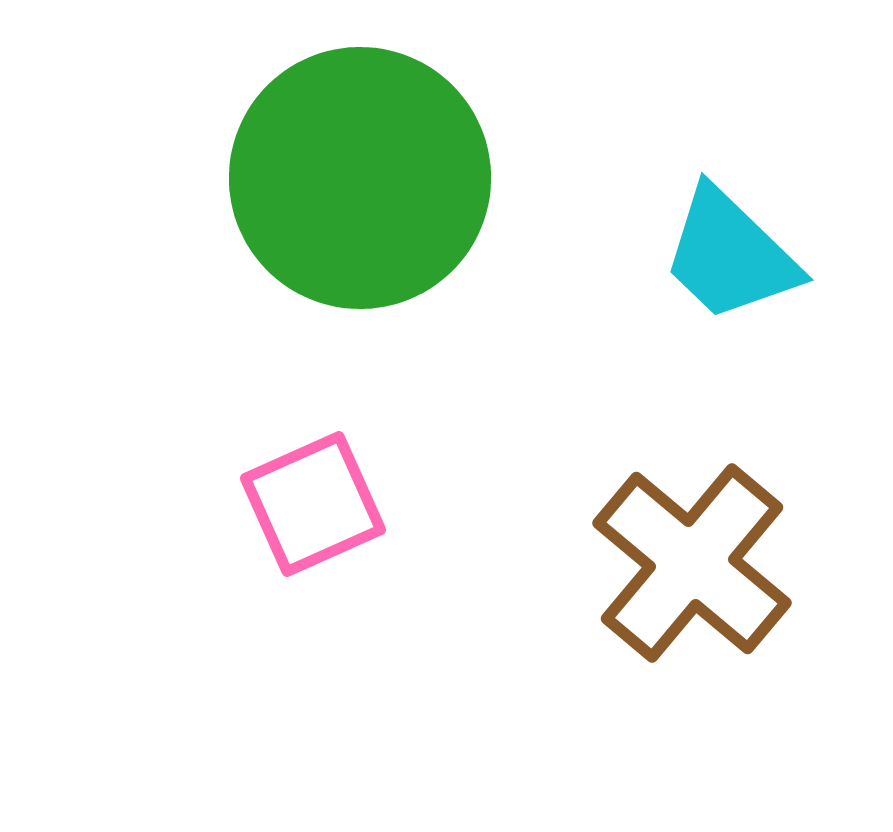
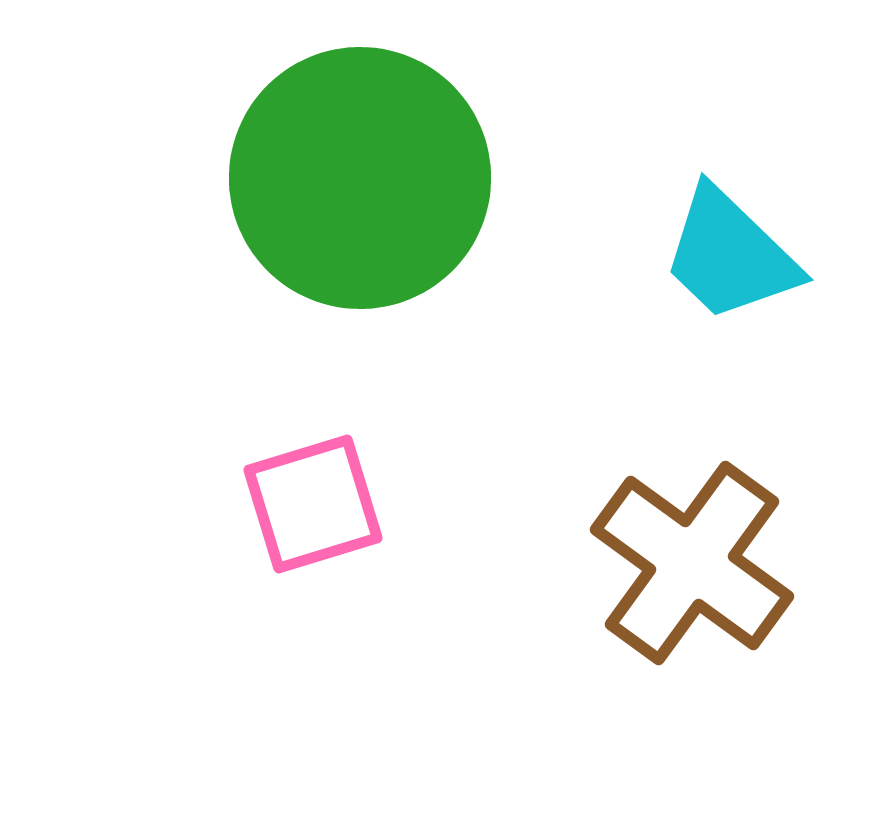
pink square: rotated 7 degrees clockwise
brown cross: rotated 4 degrees counterclockwise
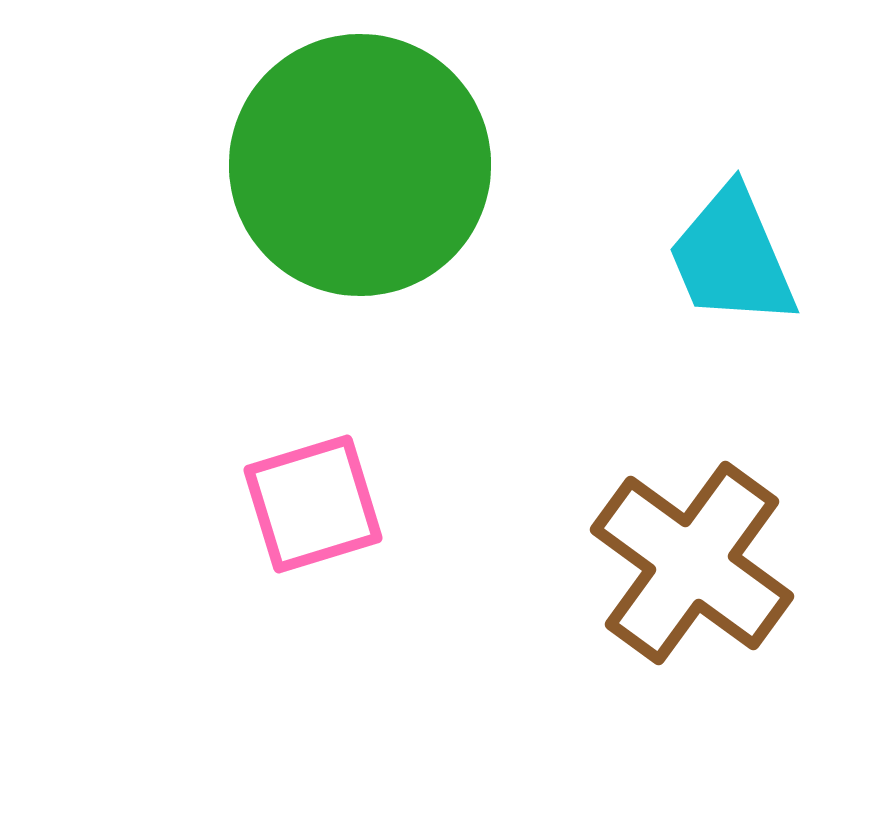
green circle: moved 13 px up
cyan trapezoid: moved 2 px right, 2 px down; rotated 23 degrees clockwise
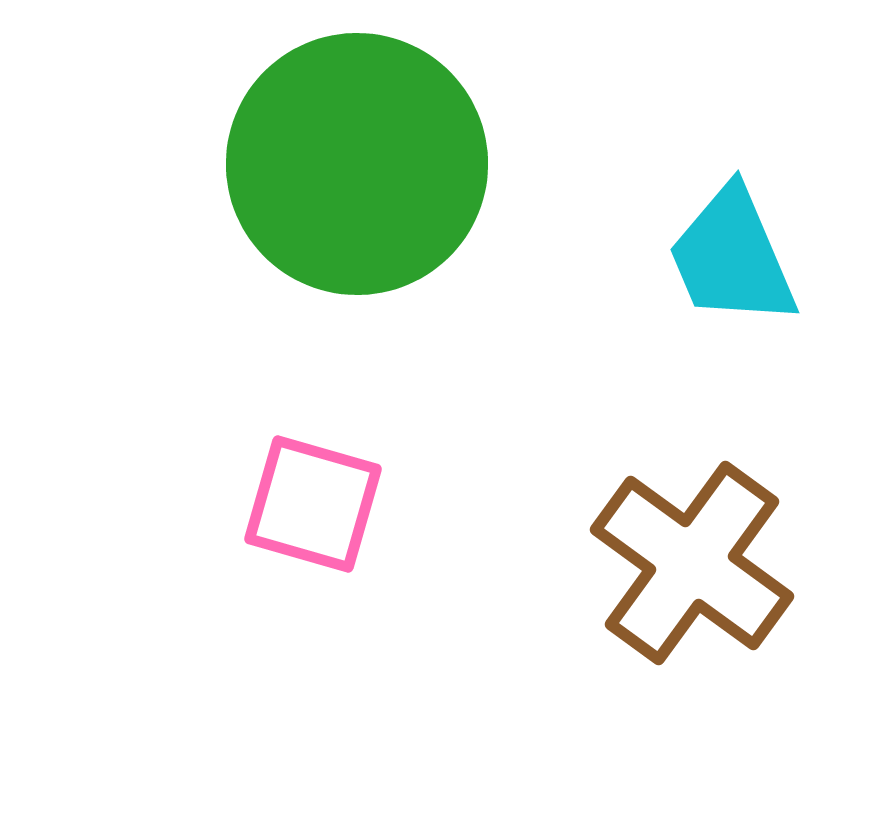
green circle: moved 3 px left, 1 px up
pink square: rotated 33 degrees clockwise
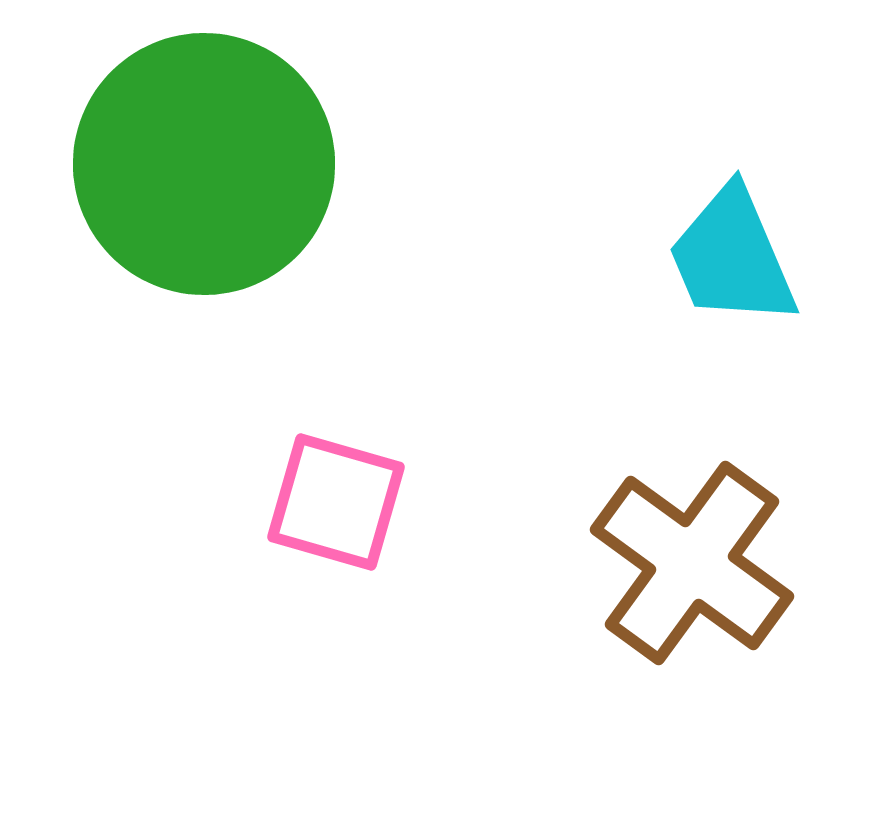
green circle: moved 153 px left
pink square: moved 23 px right, 2 px up
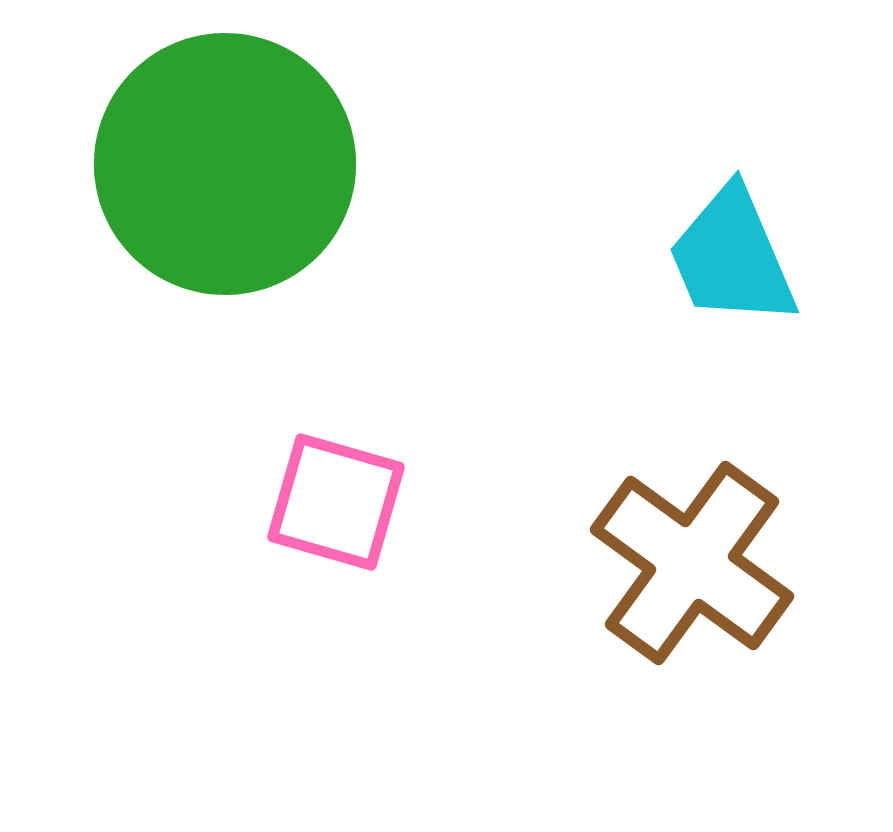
green circle: moved 21 px right
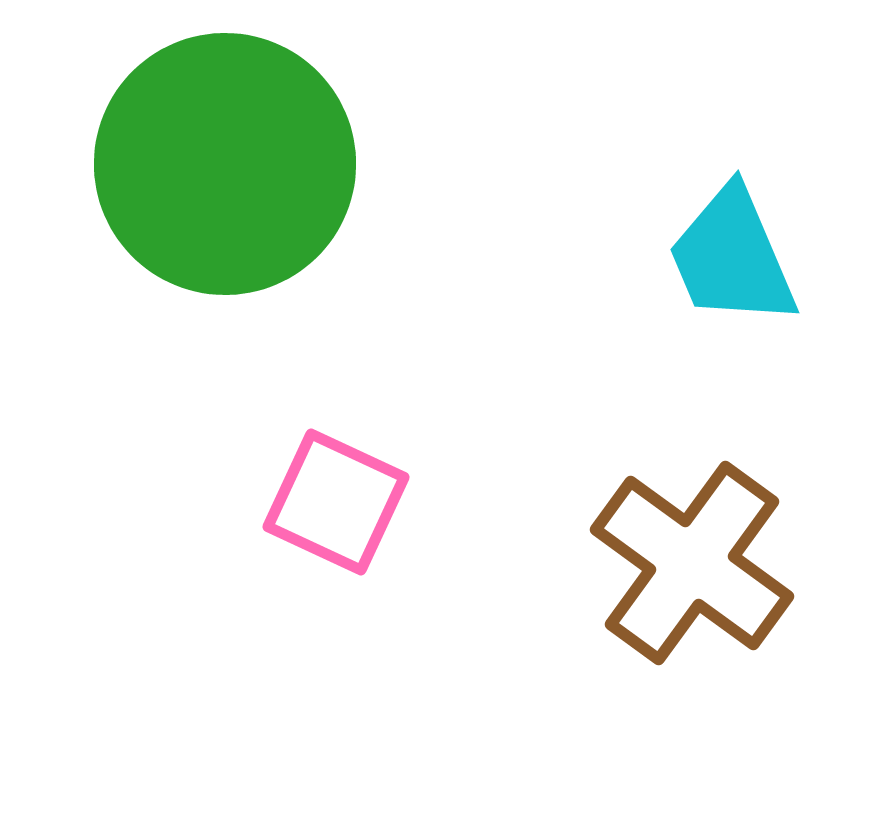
pink square: rotated 9 degrees clockwise
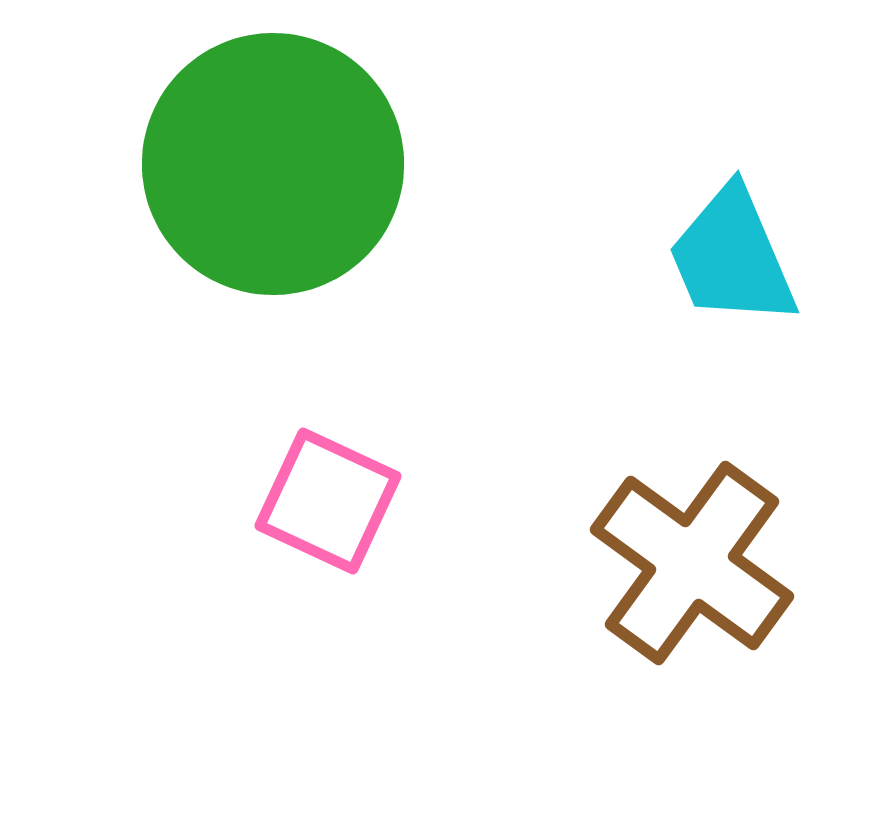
green circle: moved 48 px right
pink square: moved 8 px left, 1 px up
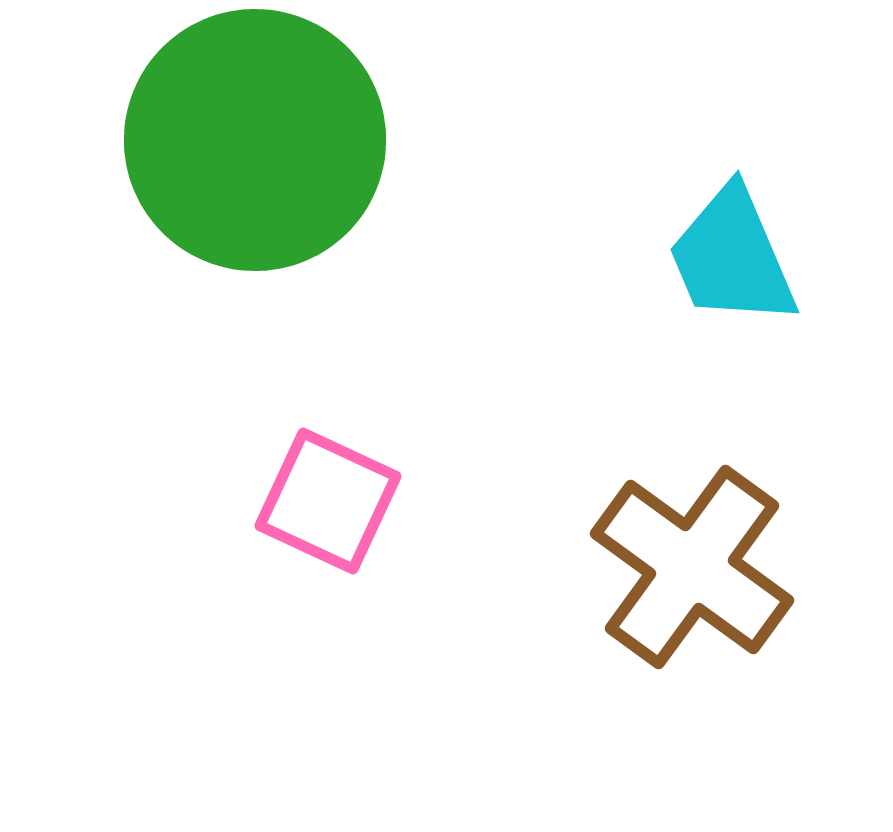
green circle: moved 18 px left, 24 px up
brown cross: moved 4 px down
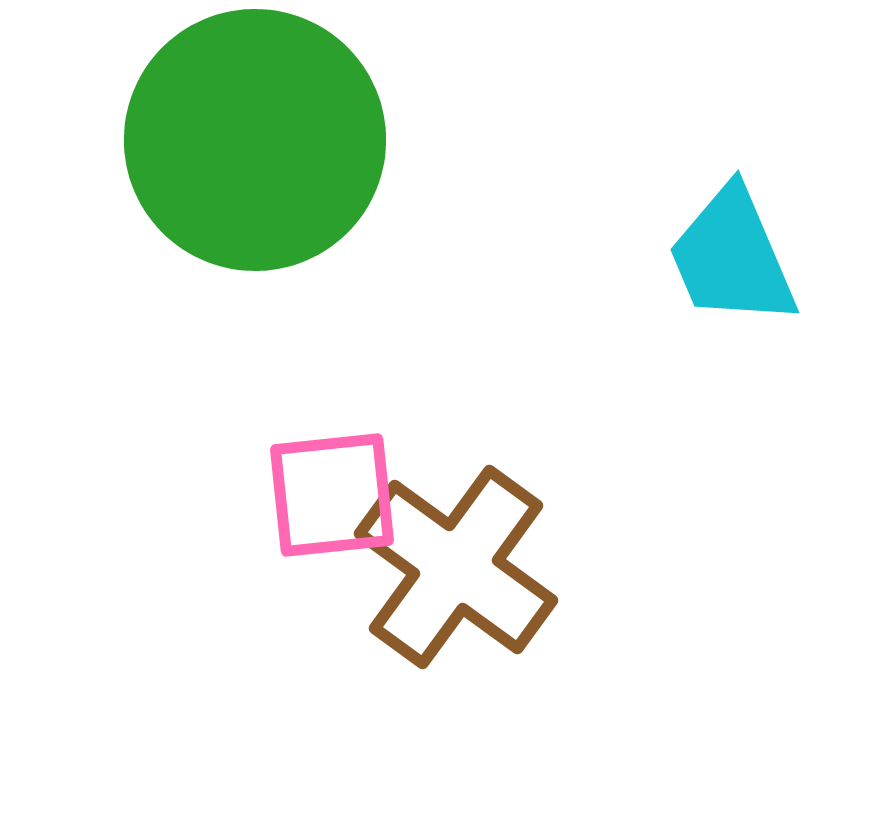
pink square: moved 4 px right, 6 px up; rotated 31 degrees counterclockwise
brown cross: moved 236 px left
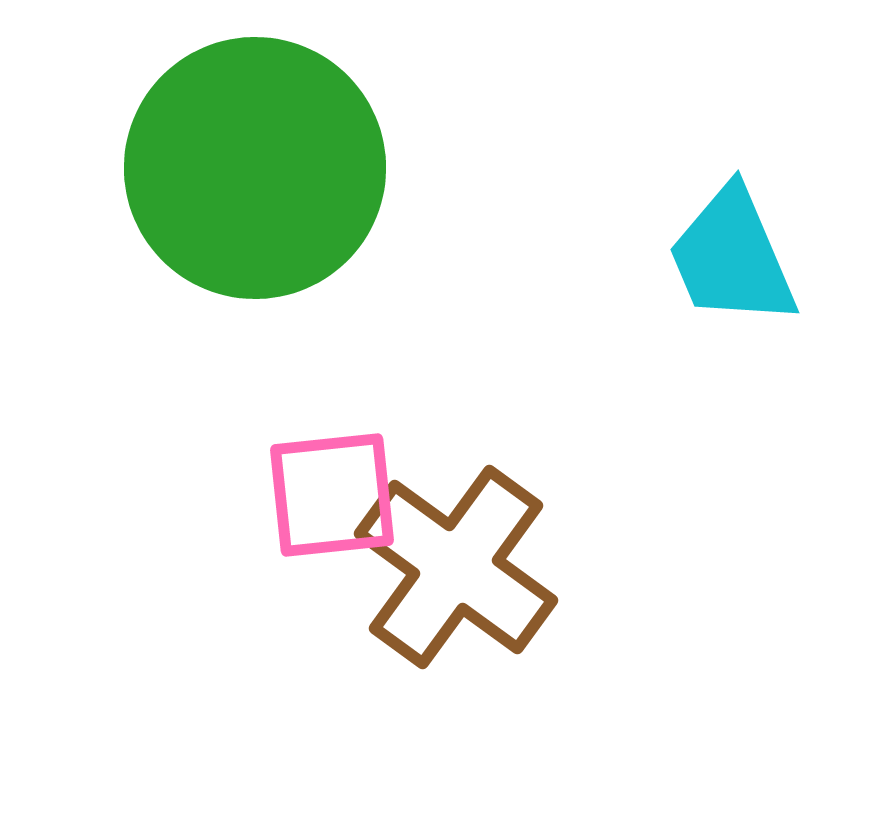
green circle: moved 28 px down
